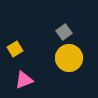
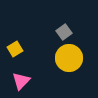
pink triangle: moved 3 px left, 1 px down; rotated 24 degrees counterclockwise
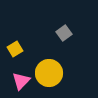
gray square: moved 1 px down
yellow circle: moved 20 px left, 15 px down
